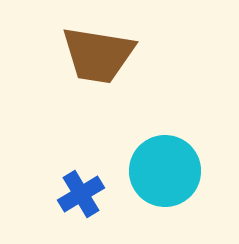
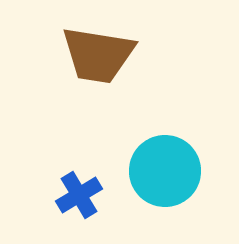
blue cross: moved 2 px left, 1 px down
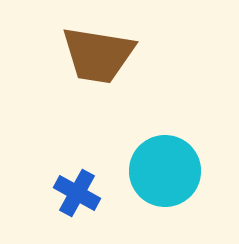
blue cross: moved 2 px left, 2 px up; rotated 30 degrees counterclockwise
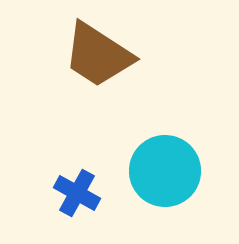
brown trapezoid: rotated 24 degrees clockwise
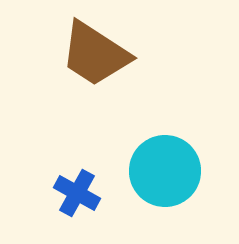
brown trapezoid: moved 3 px left, 1 px up
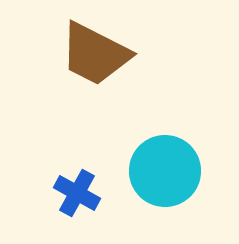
brown trapezoid: rotated 6 degrees counterclockwise
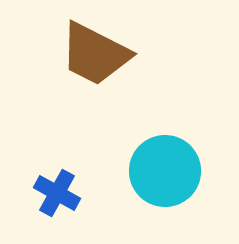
blue cross: moved 20 px left
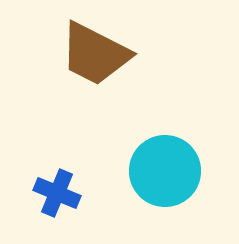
blue cross: rotated 6 degrees counterclockwise
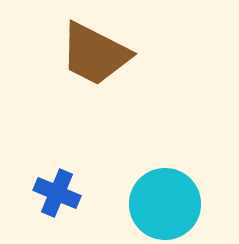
cyan circle: moved 33 px down
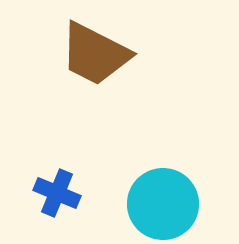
cyan circle: moved 2 px left
